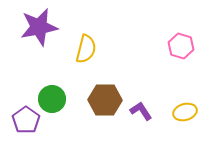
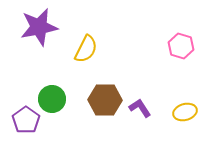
yellow semicircle: rotated 12 degrees clockwise
purple L-shape: moved 1 px left, 3 px up
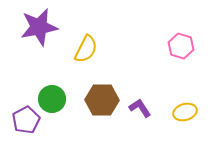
brown hexagon: moved 3 px left
purple pentagon: rotated 8 degrees clockwise
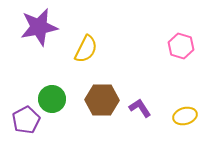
yellow ellipse: moved 4 px down
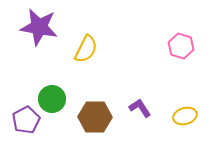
purple star: rotated 21 degrees clockwise
brown hexagon: moved 7 px left, 17 px down
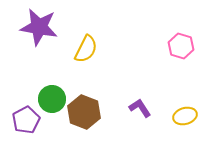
brown hexagon: moved 11 px left, 5 px up; rotated 20 degrees clockwise
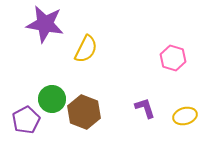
purple star: moved 6 px right, 3 px up
pink hexagon: moved 8 px left, 12 px down
purple L-shape: moved 5 px right; rotated 15 degrees clockwise
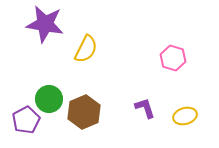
green circle: moved 3 px left
brown hexagon: rotated 16 degrees clockwise
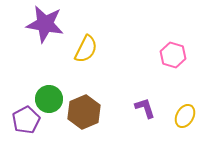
pink hexagon: moved 3 px up
yellow ellipse: rotated 45 degrees counterclockwise
